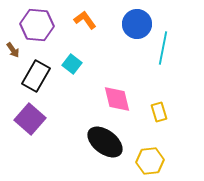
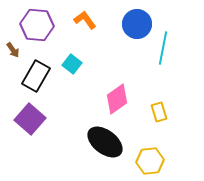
pink diamond: rotated 68 degrees clockwise
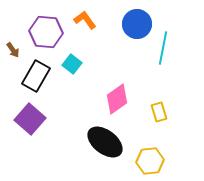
purple hexagon: moved 9 px right, 7 px down
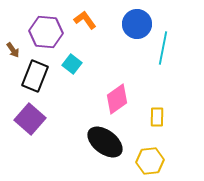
black rectangle: moved 1 px left; rotated 8 degrees counterclockwise
yellow rectangle: moved 2 px left, 5 px down; rotated 18 degrees clockwise
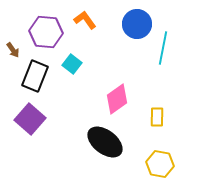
yellow hexagon: moved 10 px right, 3 px down; rotated 16 degrees clockwise
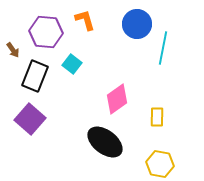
orange L-shape: rotated 20 degrees clockwise
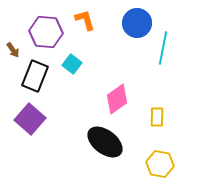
blue circle: moved 1 px up
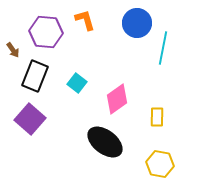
cyan square: moved 5 px right, 19 px down
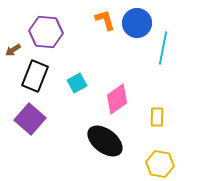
orange L-shape: moved 20 px right
brown arrow: rotated 91 degrees clockwise
cyan square: rotated 24 degrees clockwise
black ellipse: moved 1 px up
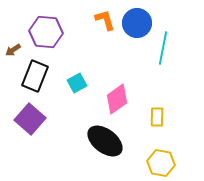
yellow hexagon: moved 1 px right, 1 px up
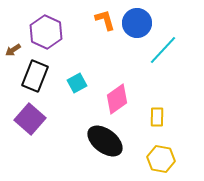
purple hexagon: rotated 20 degrees clockwise
cyan line: moved 2 px down; rotated 32 degrees clockwise
yellow hexagon: moved 4 px up
